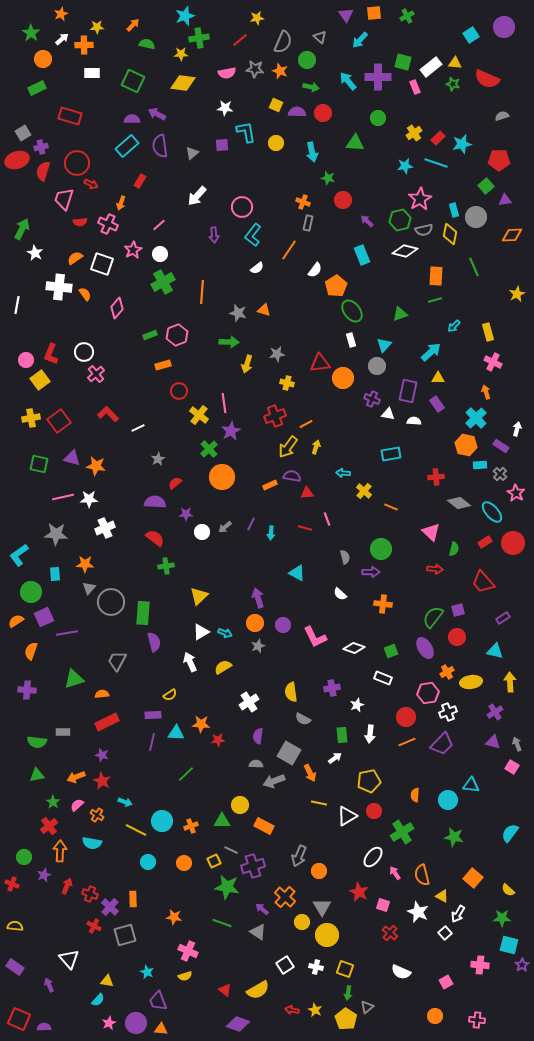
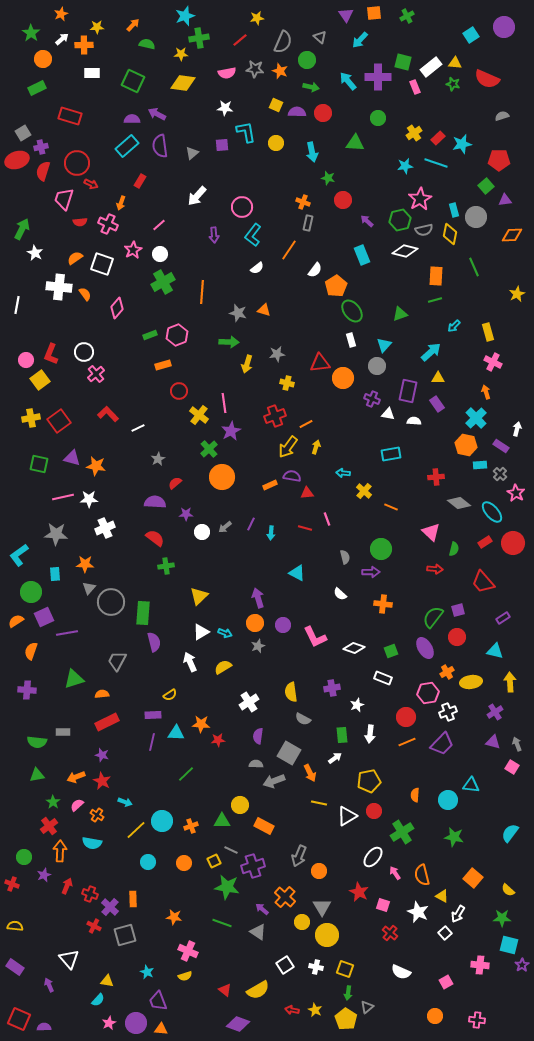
yellow line at (136, 830): rotated 70 degrees counterclockwise
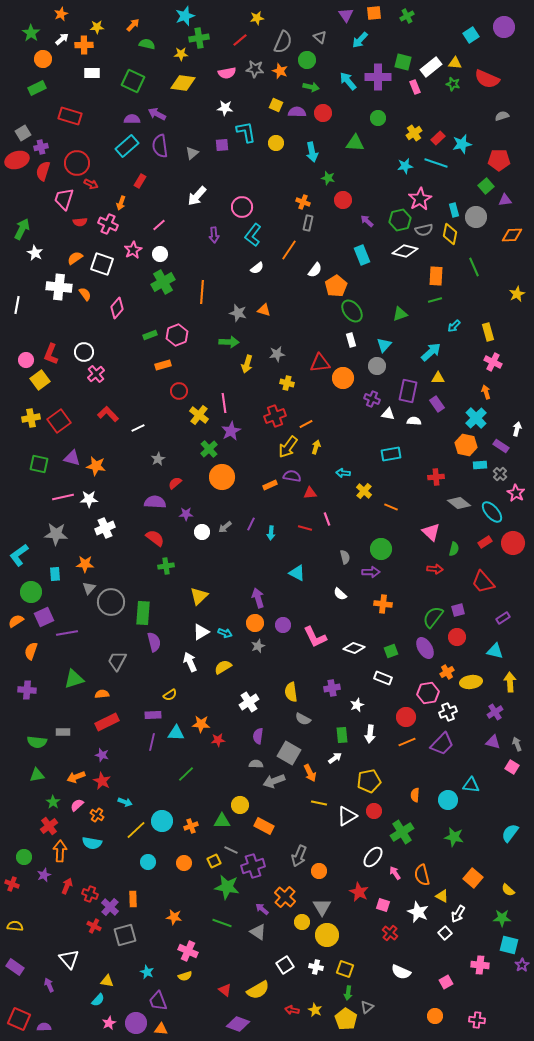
red triangle at (307, 493): moved 3 px right
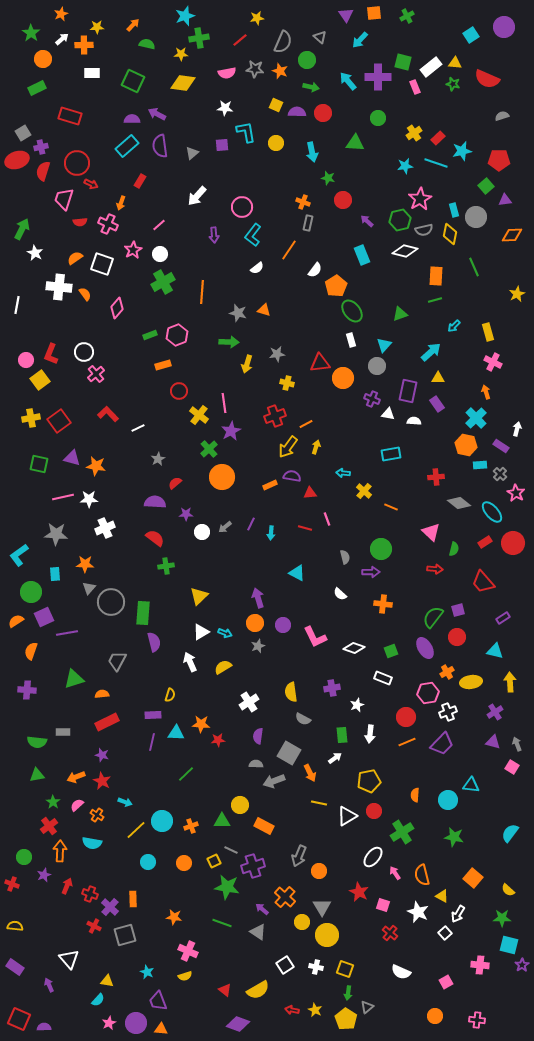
cyan star at (462, 144): moved 7 px down
yellow semicircle at (170, 695): rotated 40 degrees counterclockwise
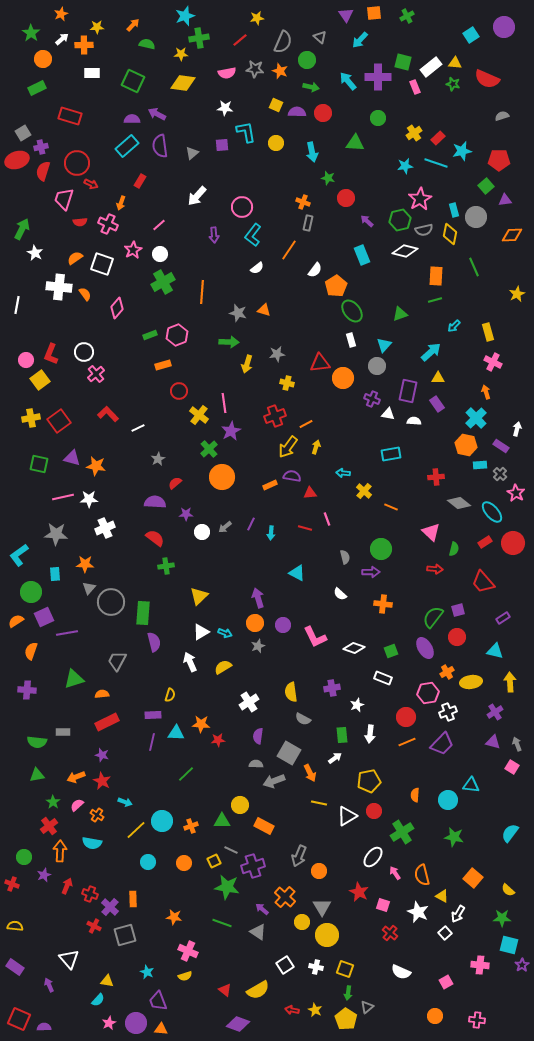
red circle at (343, 200): moved 3 px right, 2 px up
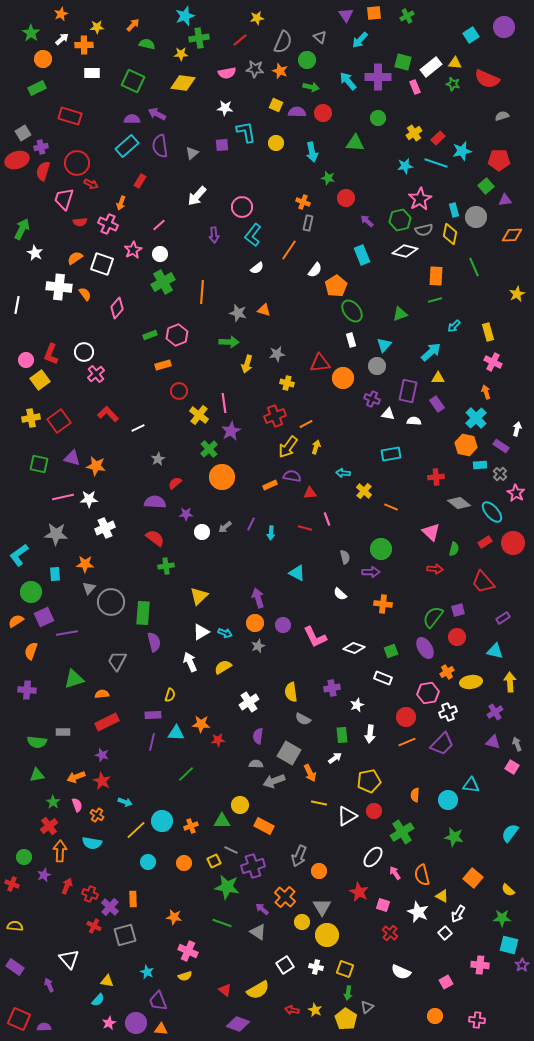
pink semicircle at (77, 805): rotated 112 degrees clockwise
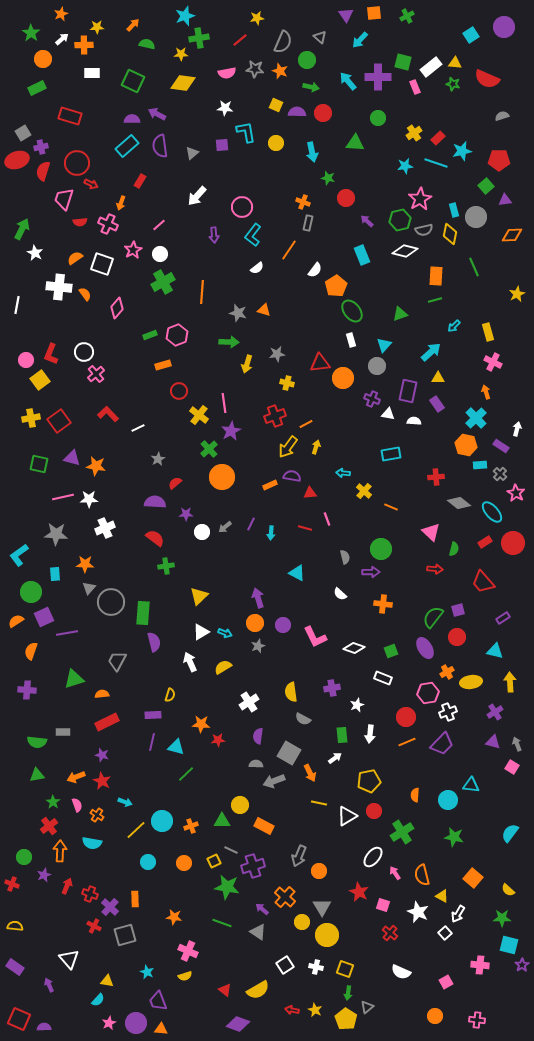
cyan triangle at (176, 733): moved 14 px down; rotated 12 degrees clockwise
orange rectangle at (133, 899): moved 2 px right
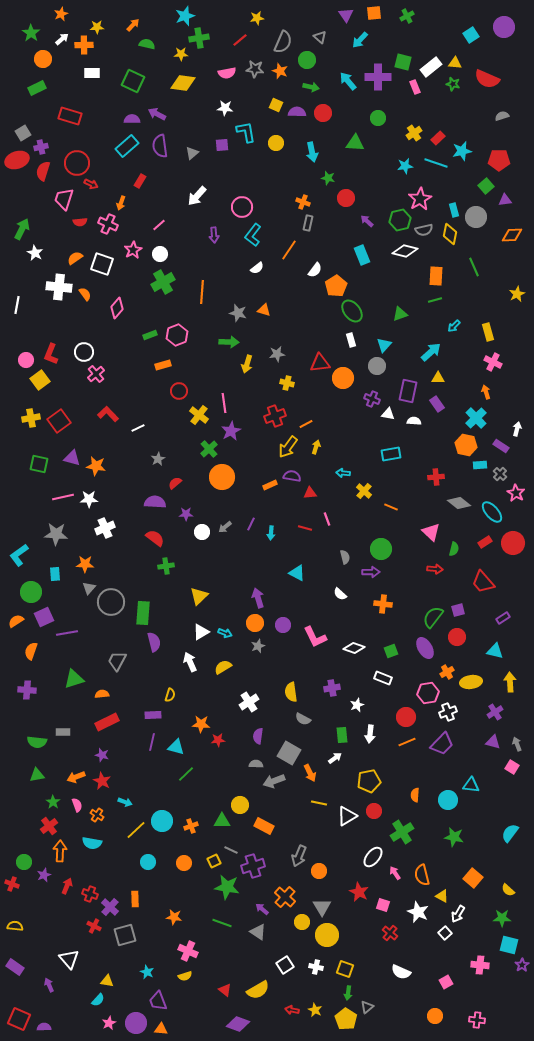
green circle at (24, 857): moved 5 px down
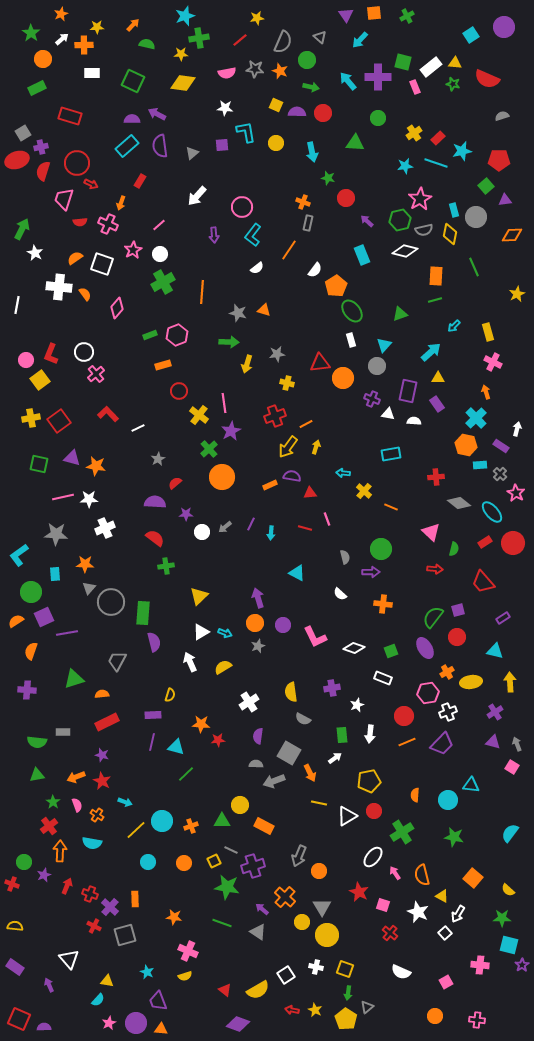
red circle at (406, 717): moved 2 px left, 1 px up
white square at (285, 965): moved 1 px right, 10 px down
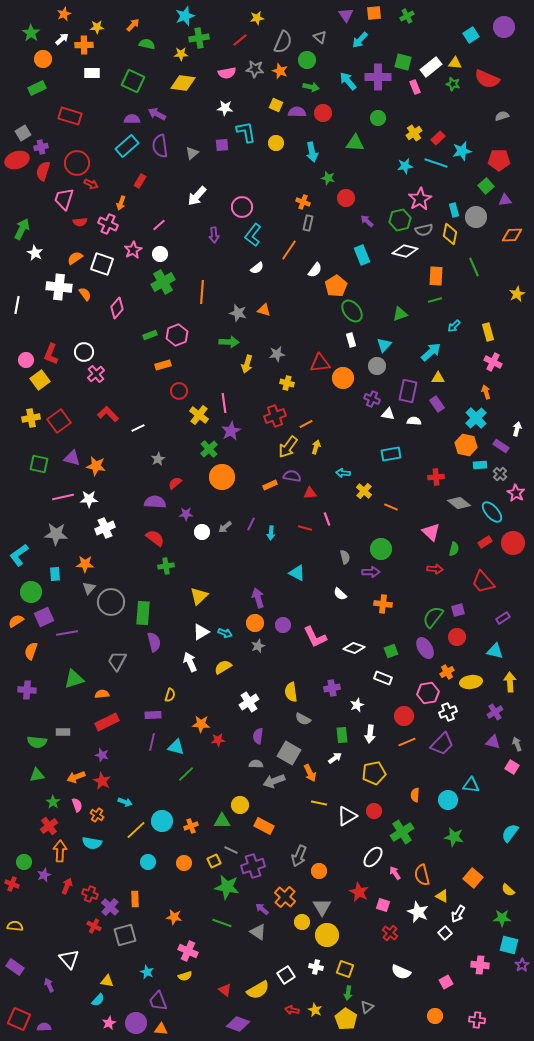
orange star at (61, 14): moved 3 px right
yellow pentagon at (369, 781): moved 5 px right, 8 px up
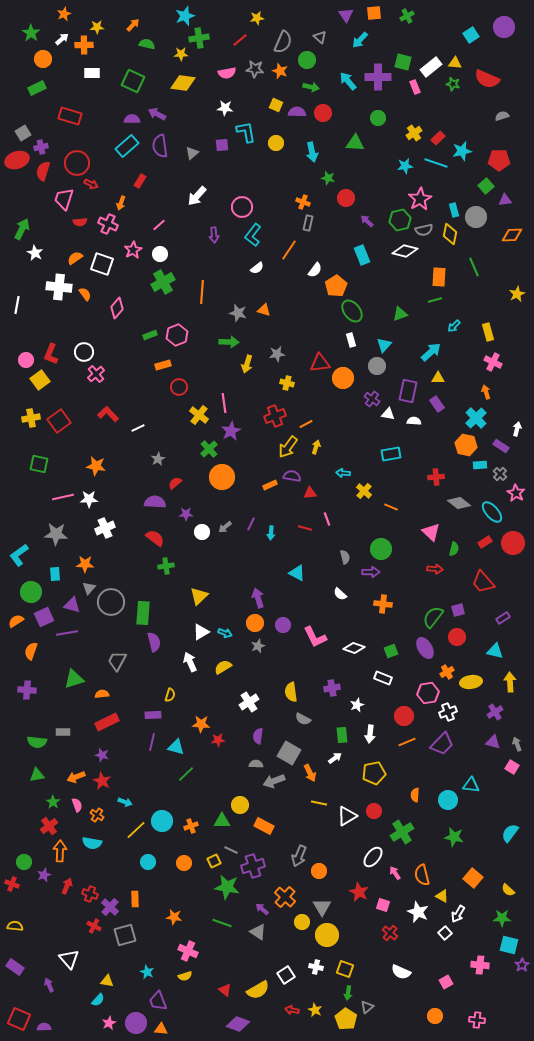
orange rectangle at (436, 276): moved 3 px right, 1 px down
red circle at (179, 391): moved 4 px up
purple cross at (372, 399): rotated 14 degrees clockwise
purple triangle at (72, 458): moved 147 px down
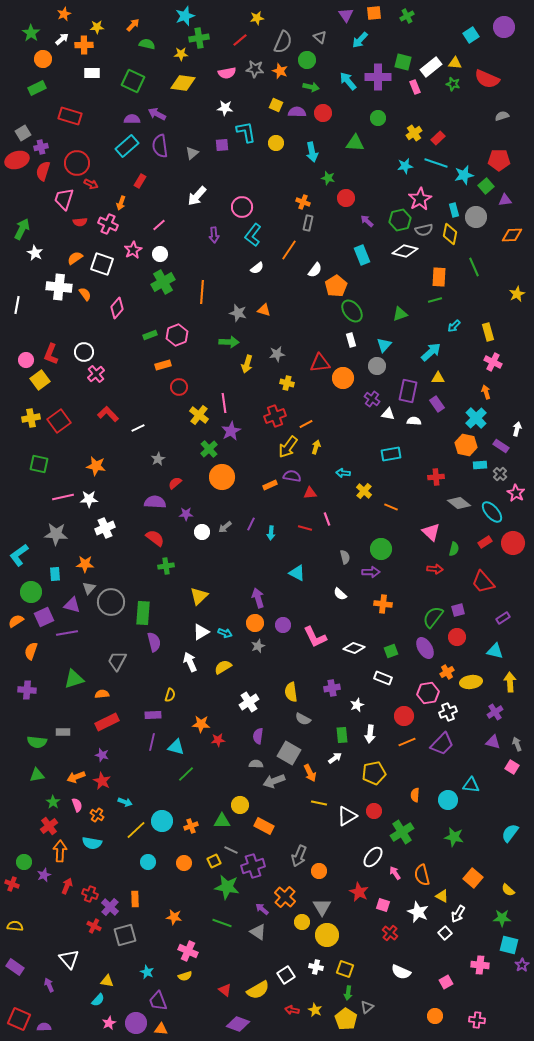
cyan star at (462, 151): moved 2 px right, 24 px down
